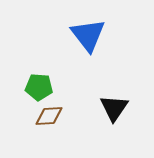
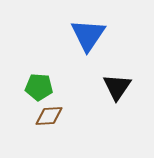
blue triangle: rotated 12 degrees clockwise
black triangle: moved 3 px right, 21 px up
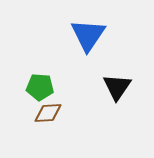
green pentagon: moved 1 px right
brown diamond: moved 1 px left, 3 px up
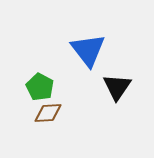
blue triangle: moved 15 px down; rotated 12 degrees counterclockwise
green pentagon: rotated 24 degrees clockwise
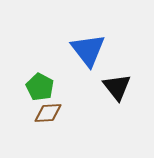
black triangle: rotated 12 degrees counterclockwise
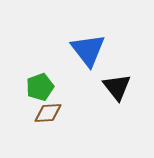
green pentagon: rotated 24 degrees clockwise
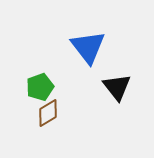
blue triangle: moved 3 px up
brown diamond: rotated 28 degrees counterclockwise
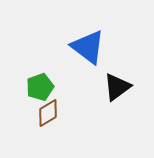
blue triangle: rotated 15 degrees counterclockwise
black triangle: rotated 32 degrees clockwise
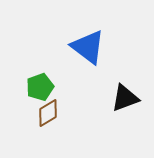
black triangle: moved 8 px right, 11 px down; rotated 16 degrees clockwise
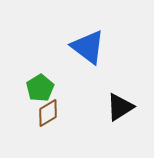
green pentagon: moved 1 px down; rotated 12 degrees counterclockwise
black triangle: moved 5 px left, 9 px down; rotated 12 degrees counterclockwise
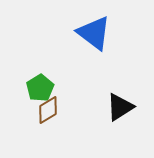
blue triangle: moved 6 px right, 14 px up
brown diamond: moved 3 px up
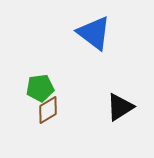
green pentagon: rotated 24 degrees clockwise
